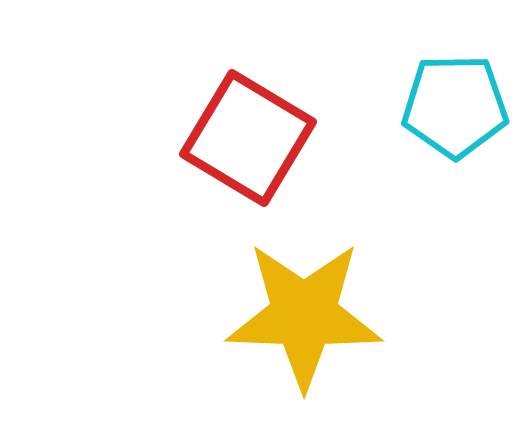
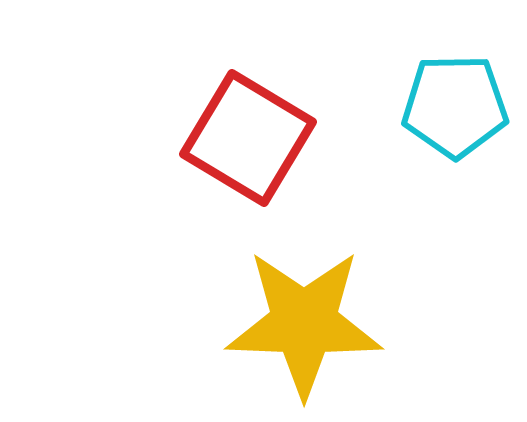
yellow star: moved 8 px down
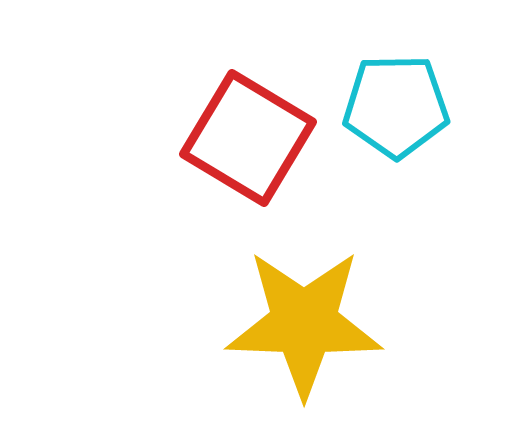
cyan pentagon: moved 59 px left
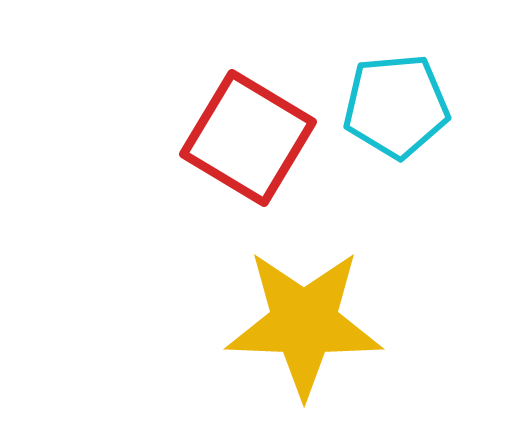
cyan pentagon: rotated 4 degrees counterclockwise
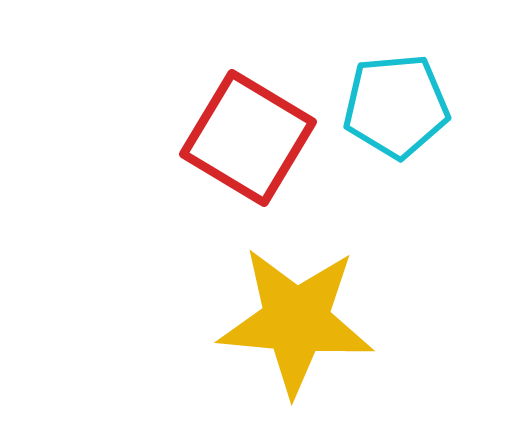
yellow star: moved 8 px left, 2 px up; rotated 3 degrees clockwise
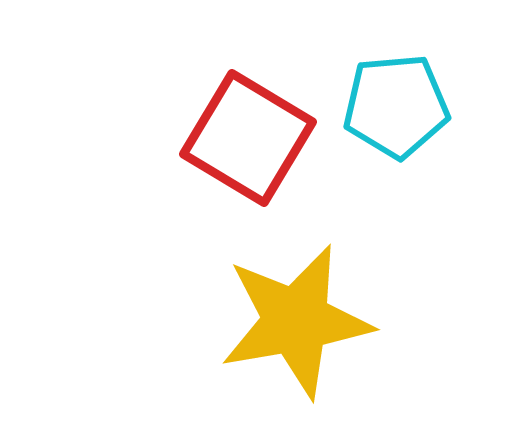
yellow star: rotated 15 degrees counterclockwise
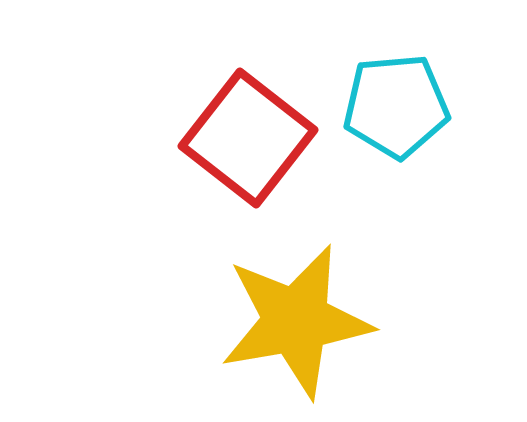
red square: rotated 7 degrees clockwise
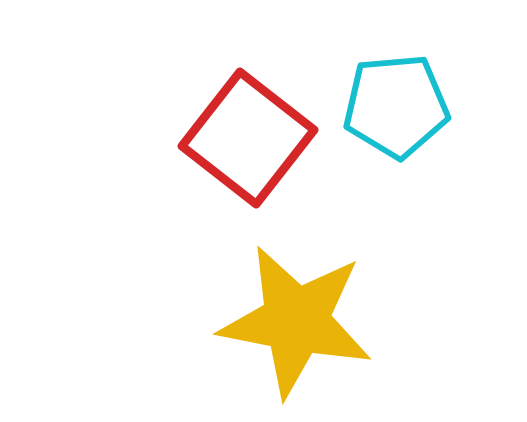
yellow star: rotated 21 degrees clockwise
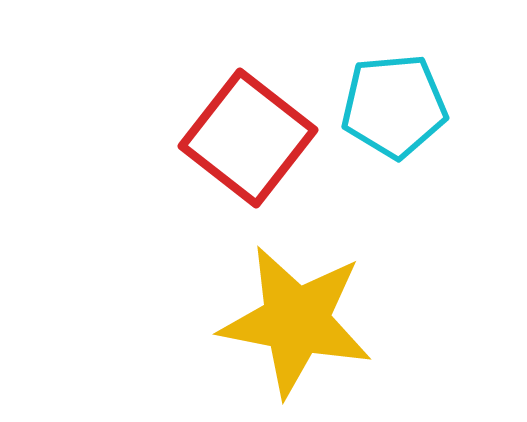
cyan pentagon: moved 2 px left
